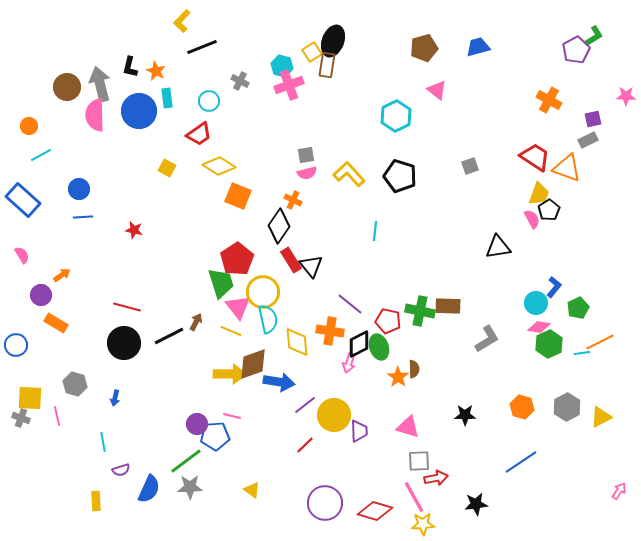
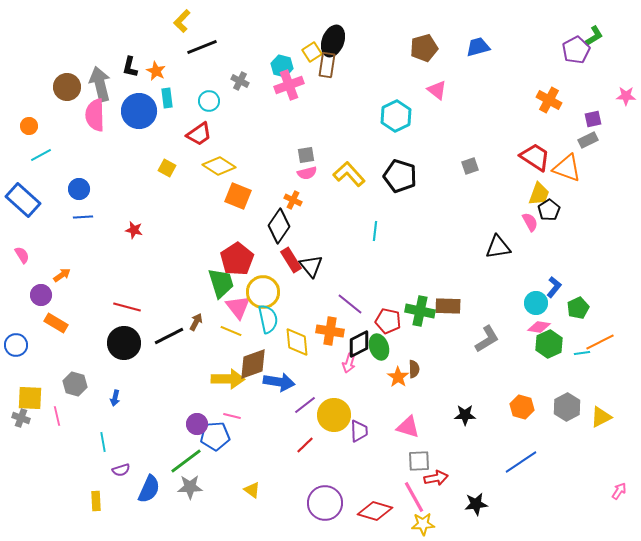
pink semicircle at (532, 219): moved 2 px left, 3 px down
yellow arrow at (230, 374): moved 2 px left, 5 px down
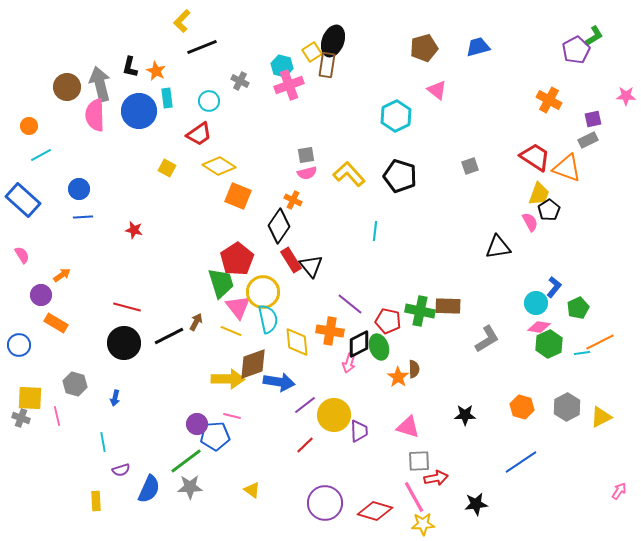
blue circle at (16, 345): moved 3 px right
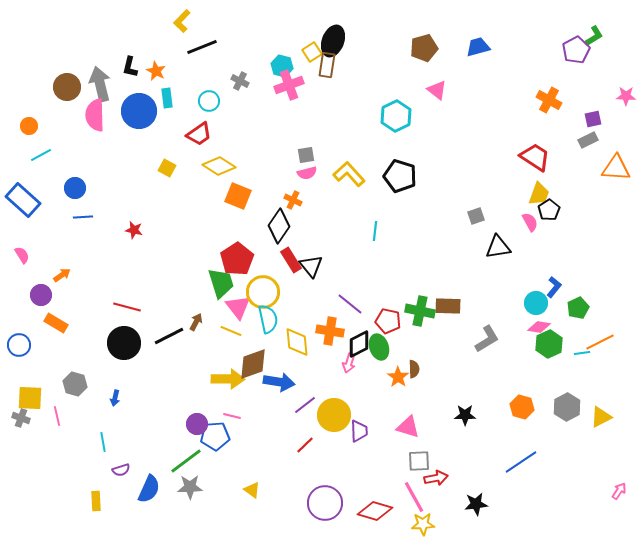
gray square at (470, 166): moved 6 px right, 50 px down
orange triangle at (567, 168): moved 49 px right; rotated 16 degrees counterclockwise
blue circle at (79, 189): moved 4 px left, 1 px up
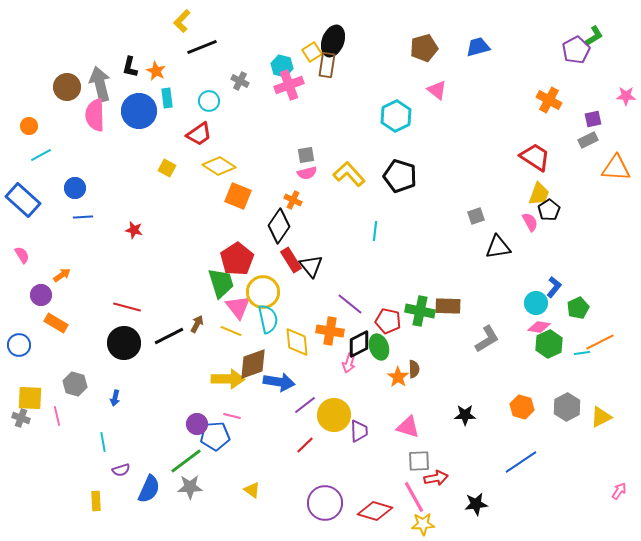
brown arrow at (196, 322): moved 1 px right, 2 px down
